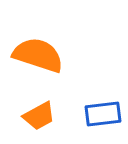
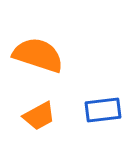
blue rectangle: moved 4 px up
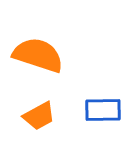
blue rectangle: rotated 6 degrees clockwise
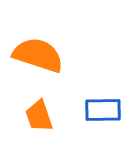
orange trapezoid: rotated 100 degrees clockwise
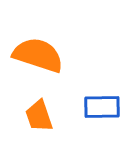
blue rectangle: moved 1 px left, 3 px up
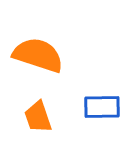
orange trapezoid: moved 1 px left, 1 px down
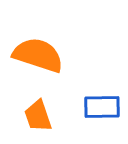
orange trapezoid: moved 1 px up
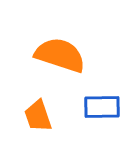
orange semicircle: moved 22 px right
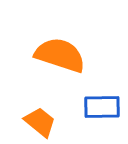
orange trapezoid: moved 2 px right, 6 px down; rotated 148 degrees clockwise
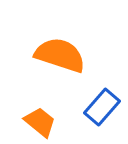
blue rectangle: rotated 48 degrees counterclockwise
